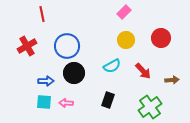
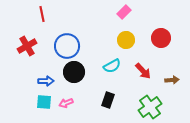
black circle: moved 1 px up
pink arrow: rotated 24 degrees counterclockwise
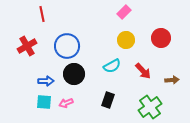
black circle: moved 2 px down
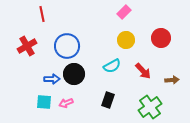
blue arrow: moved 6 px right, 2 px up
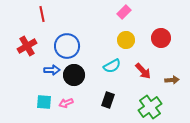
black circle: moved 1 px down
blue arrow: moved 9 px up
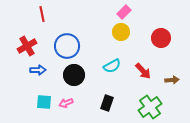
yellow circle: moved 5 px left, 8 px up
blue arrow: moved 14 px left
black rectangle: moved 1 px left, 3 px down
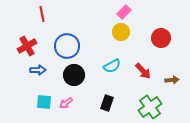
pink arrow: rotated 16 degrees counterclockwise
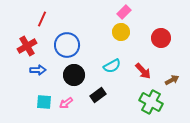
red line: moved 5 px down; rotated 35 degrees clockwise
blue circle: moved 1 px up
brown arrow: rotated 24 degrees counterclockwise
black rectangle: moved 9 px left, 8 px up; rotated 35 degrees clockwise
green cross: moved 1 px right, 5 px up; rotated 25 degrees counterclockwise
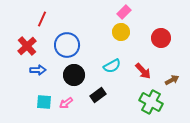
red cross: rotated 12 degrees counterclockwise
